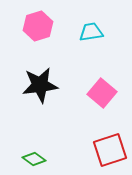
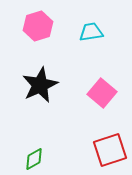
black star: rotated 18 degrees counterclockwise
green diamond: rotated 65 degrees counterclockwise
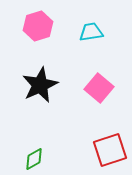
pink square: moved 3 px left, 5 px up
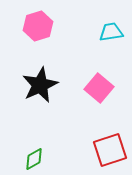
cyan trapezoid: moved 20 px right
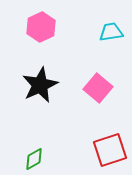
pink hexagon: moved 3 px right, 1 px down; rotated 8 degrees counterclockwise
pink square: moved 1 px left
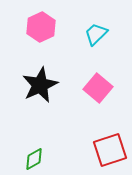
cyan trapezoid: moved 15 px left, 2 px down; rotated 35 degrees counterclockwise
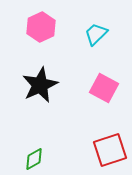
pink square: moved 6 px right; rotated 12 degrees counterclockwise
